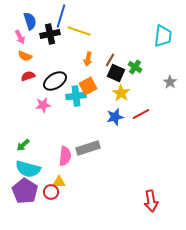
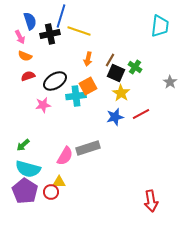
cyan trapezoid: moved 3 px left, 10 px up
pink semicircle: rotated 24 degrees clockwise
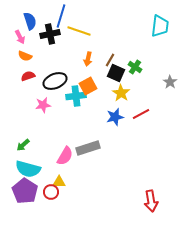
black ellipse: rotated 10 degrees clockwise
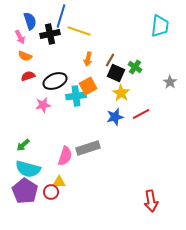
pink semicircle: rotated 12 degrees counterclockwise
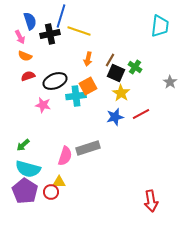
pink star: rotated 21 degrees clockwise
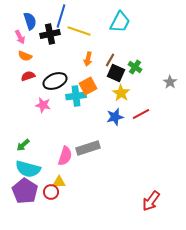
cyan trapezoid: moved 40 px left, 4 px up; rotated 20 degrees clockwise
red arrow: rotated 45 degrees clockwise
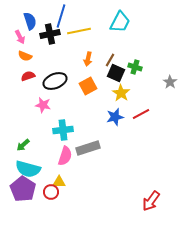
yellow line: rotated 30 degrees counterclockwise
green cross: rotated 16 degrees counterclockwise
cyan cross: moved 13 px left, 34 px down
purple pentagon: moved 2 px left, 2 px up
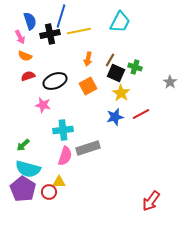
red circle: moved 2 px left
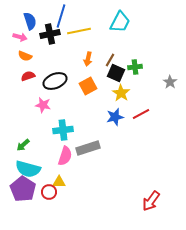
pink arrow: rotated 48 degrees counterclockwise
green cross: rotated 24 degrees counterclockwise
